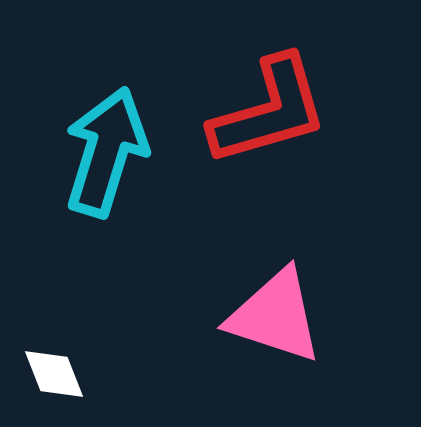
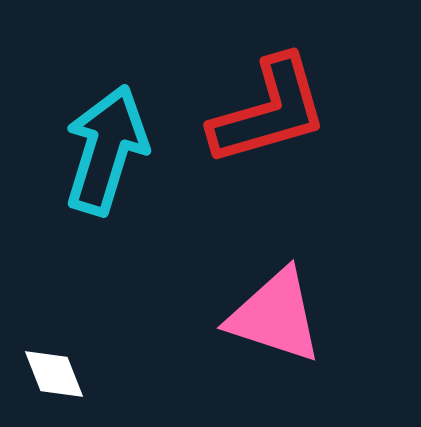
cyan arrow: moved 2 px up
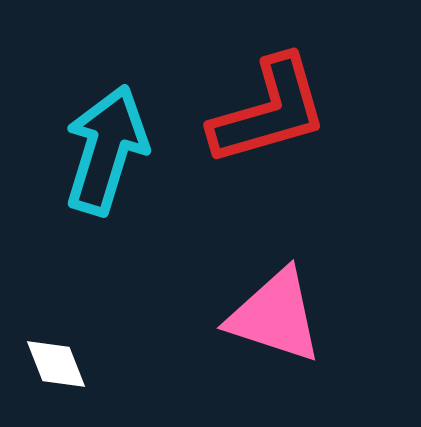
white diamond: moved 2 px right, 10 px up
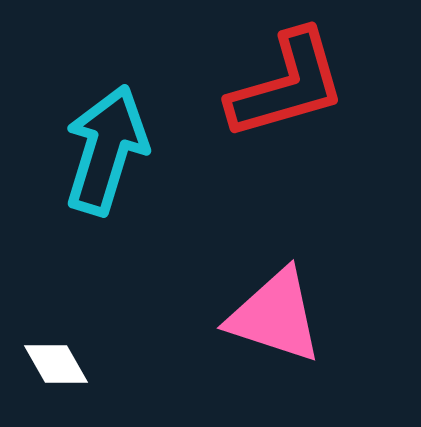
red L-shape: moved 18 px right, 26 px up
white diamond: rotated 8 degrees counterclockwise
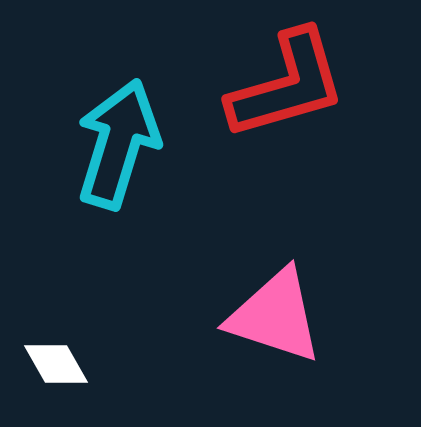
cyan arrow: moved 12 px right, 6 px up
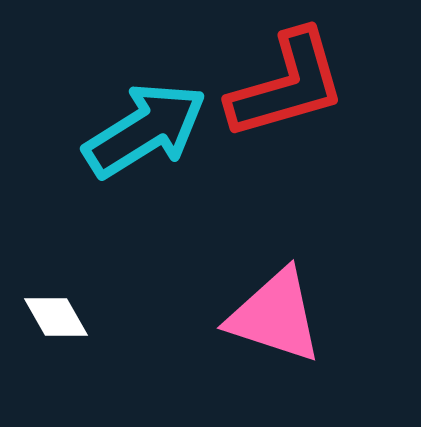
cyan arrow: moved 27 px right, 14 px up; rotated 41 degrees clockwise
white diamond: moved 47 px up
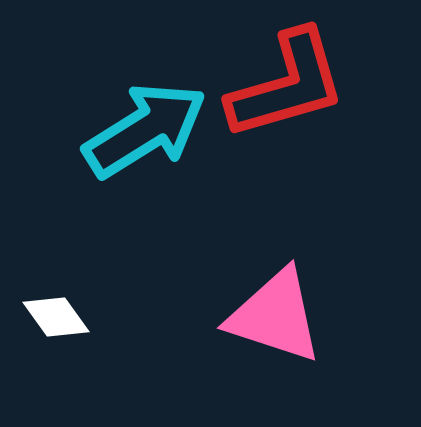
white diamond: rotated 6 degrees counterclockwise
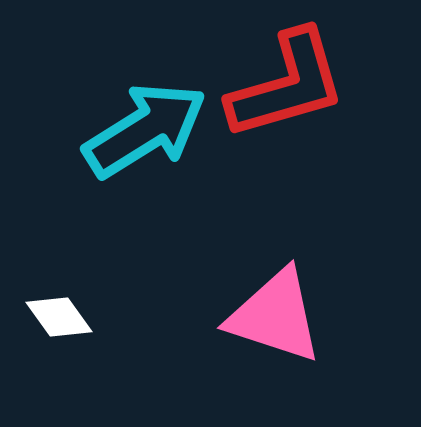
white diamond: moved 3 px right
